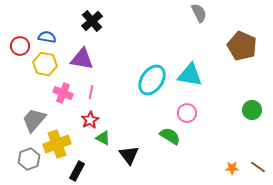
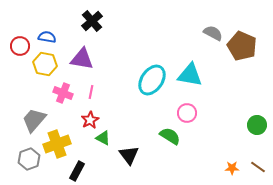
gray semicircle: moved 14 px right, 20 px down; rotated 36 degrees counterclockwise
green circle: moved 5 px right, 15 px down
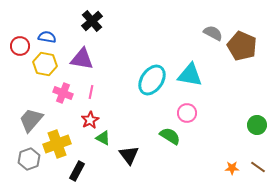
gray trapezoid: moved 3 px left
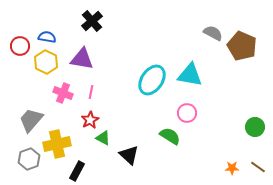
yellow hexagon: moved 1 px right, 2 px up; rotated 15 degrees clockwise
green circle: moved 2 px left, 2 px down
yellow cross: rotated 8 degrees clockwise
black triangle: rotated 10 degrees counterclockwise
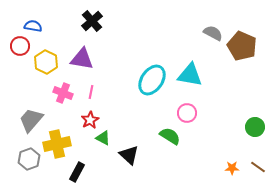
blue semicircle: moved 14 px left, 11 px up
black rectangle: moved 1 px down
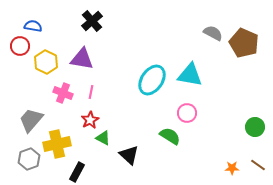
brown pentagon: moved 2 px right, 3 px up
brown line: moved 2 px up
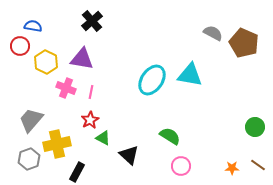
pink cross: moved 3 px right, 5 px up
pink circle: moved 6 px left, 53 px down
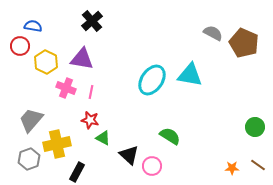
red star: rotated 30 degrees counterclockwise
pink circle: moved 29 px left
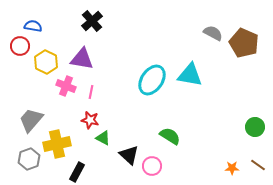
pink cross: moved 2 px up
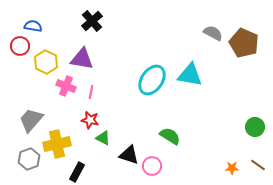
black triangle: rotated 25 degrees counterclockwise
